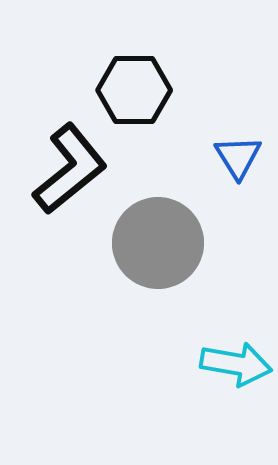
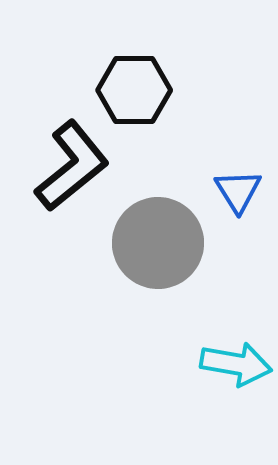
blue triangle: moved 34 px down
black L-shape: moved 2 px right, 3 px up
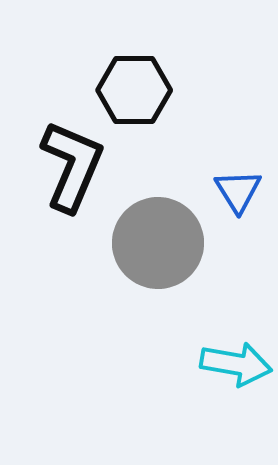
black L-shape: rotated 28 degrees counterclockwise
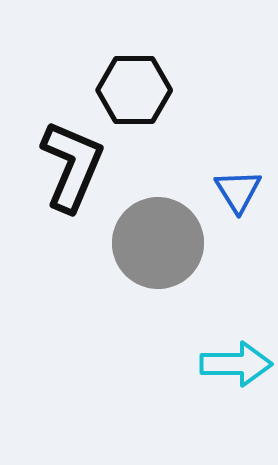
cyan arrow: rotated 10 degrees counterclockwise
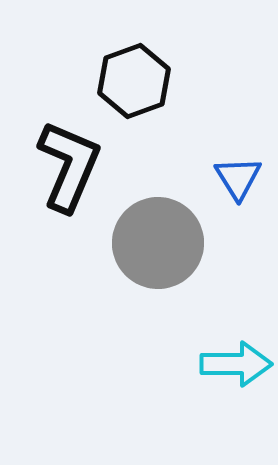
black hexagon: moved 9 px up; rotated 20 degrees counterclockwise
black L-shape: moved 3 px left
blue triangle: moved 13 px up
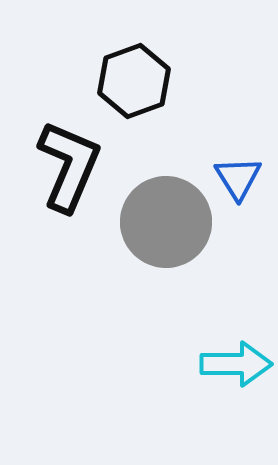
gray circle: moved 8 px right, 21 px up
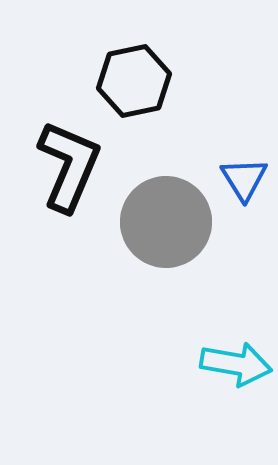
black hexagon: rotated 8 degrees clockwise
blue triangle: moved 6 px right, 1 px down
cyan arrow: rotated 10 degrees clockwise
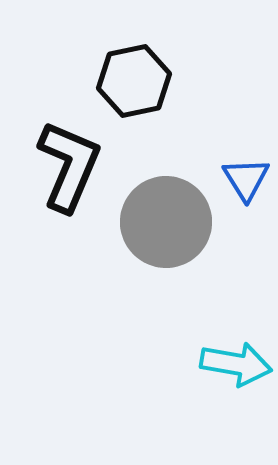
blue triangle: moved 2 px right
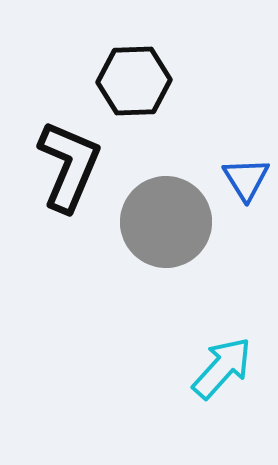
black hexagon: rotated 10 degrees clockwise
cyan arrow: moved 14 px left, 4 px down; rotated 58 degrees counterclockwise
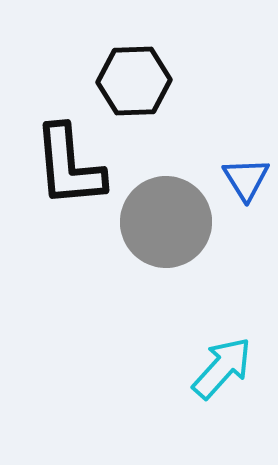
black L-shape: rotated 152 degrees clockwise
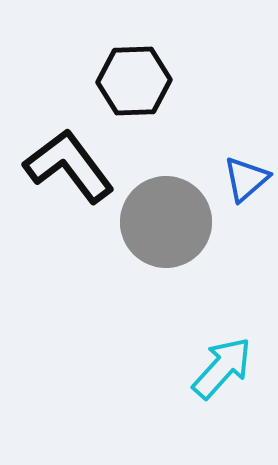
black L-shape: rotated 148 degrees clockwise
blue triangle: rotated 21 degrees clockwise
